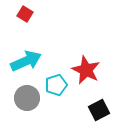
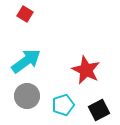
cyan arrow: rotated 12 degrees counterclockwise
cyan pentagon: moved 7 px right, 20 px down
gray circle: moved 2 px up
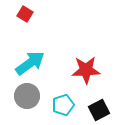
cyan arrow: moved 4 px right, 2 px down
red star: rotated 28 degrees counterclockwise
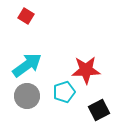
red square: moved 1 px right, 2 px down
cyan arrow: moved 3 px left, 2 px down
cyan pentagon: moved 1 px right, 13 px up
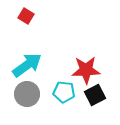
cyan pentagon: rotated 25 degrees clockwise
gray circle: moved 2 px up
black square: moved 4 px left, 15 px up
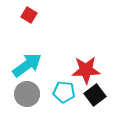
red square: moved 3 px right, 1 px up
black square: rotated 10 degrees counterclockwise
